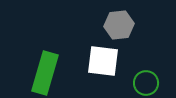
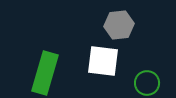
green circle: moved 1 px right
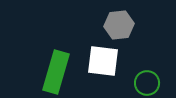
green rectangle: moved 11 px right, 1 px up
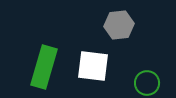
white square: moved 10 px left, 5 px down
green rectangle: moved 12 px left, 5 px up
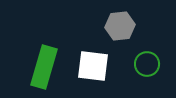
gray hexagon: moved 1 px right, 1 px down
green circle: moved 19 px up
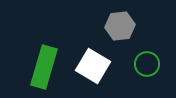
white square: rotated 24 degrees clockwise
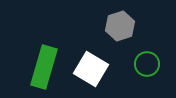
gray hexagon: rotated 12 degrees counterclockwise
white square: moved 2 px left, 3 px down
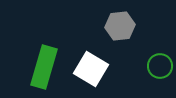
gray hexagon: rotated 12 degrees clockwise
green circle: moved 13 px right, 2 px down
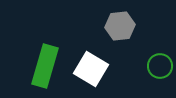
green rectangle: moved 1 px right, 1 px up
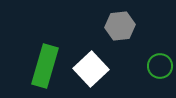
white square: rotated 16 degrees clockwise
